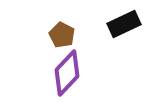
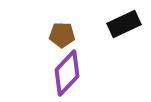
brown pentagon: rotated 25 degrees counterclockwise
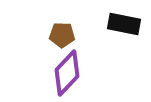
black rectangle: rotated 36 degrees clockwise
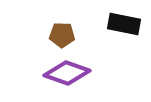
purple diamond: rotated 66 degrees clockwise
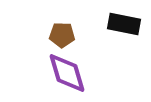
purple diamond: rotated 54 degrees clockwise
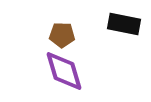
purple diamond: moved 3 px left, 2 px up
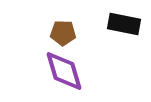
brown pentagon: moved 1 px right, 2 px up
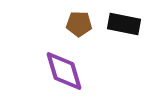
brown pentagon: moved 16 px right, 9 px up
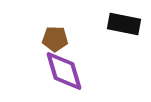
brown pentagon: moved 24 px left, 15 px down
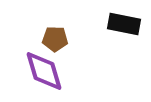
purple diamond: moved 20 px left
